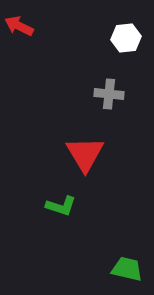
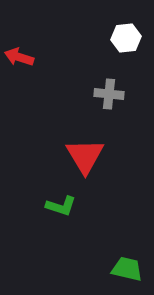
red arrow: moved 31 px down; rotated 8 degrees counterclockwise
red triangle: moved 2 px down
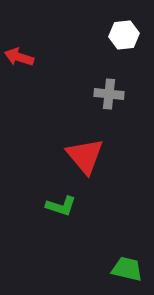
white hexagon: moved 2 px left, 3 px up
red triangle: rotated 9 degrees counterclockwise
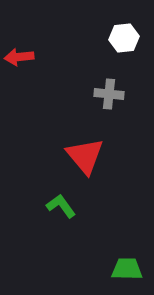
white hexagon: moved 3 px down
red arrow: rotated 24 degrees counterclockwise
green L-shape: rotated 144 degrees counterclockwise
green trapezoid: rotated 12 degrees counterclockwise
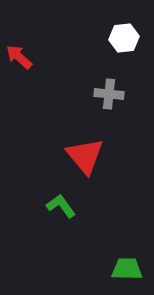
red arrow: rotated 48 degrees clockwise
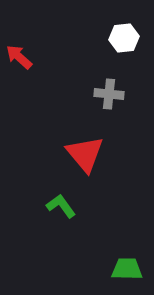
red triangle: moved 2 px up
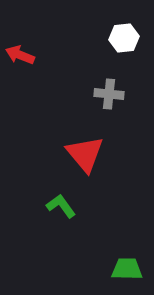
red arrow: moved 1 px right, 2 px up; rotated 20 degrees counterclockwise
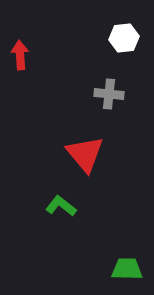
red arrow: rotated 64 degrees clockwise
green L-shape: rotated 16 degrees counterclockwise
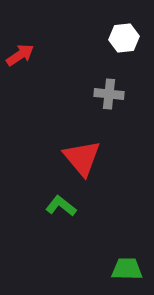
red arrow: rotated 60 degrees clockwise
red triangle: moved 3 px left, 4 px down
